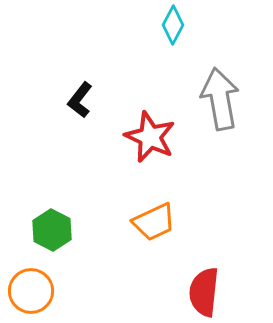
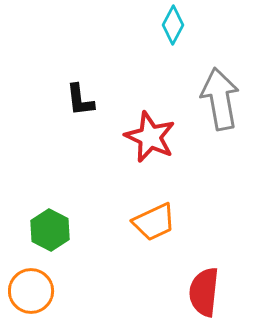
black L-shape: rotated 45 degrees counterclockwise
green hexagon: moved 2 px left
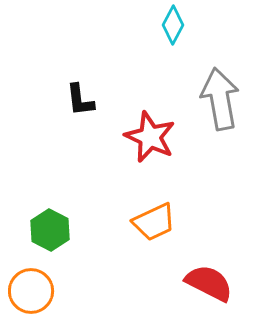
red semicircle: moved 5 px right, 9 px up; rotated 111 degrees clockwise
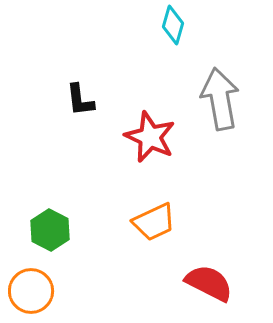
cyan diamond: rotated 12 degrees counterclockwise
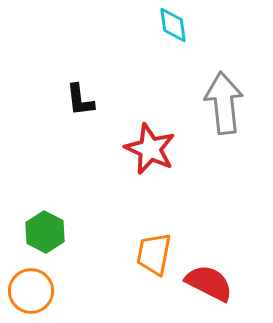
cyan diamond: rotated 24 degrees counterclockwise
gray arrow: moved 4 px right, 4 px down; rotated 4 degrees clockwise
red star: moved 12 px down
orange trapezoid: moved 32 px down; rotated 126 degrees clockwise
green hexagon: moved 5 px left, 2 px down
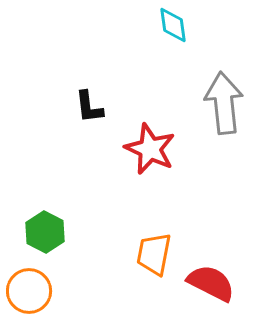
black L-shape: moved 9 px right, 7 px down
red semicircle: moved 2 px right
orange circle: moved 2 px left
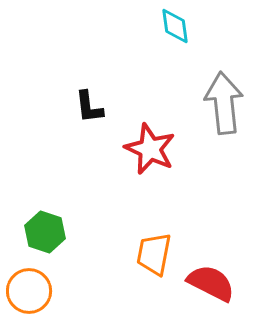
cyan diamond: moved 2 px right, 1 px down
green hexagon: rotated 9 degrees counterclockwise
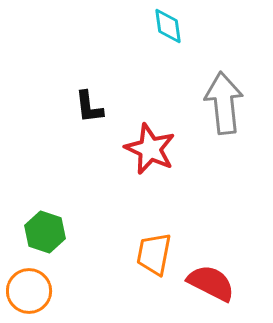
cyan diamond: moved 7 px left
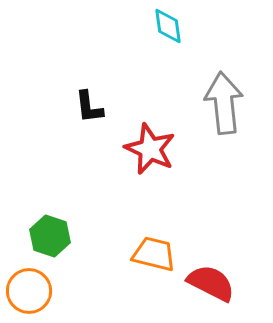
green hexagon: moved 5 px right, 4 px down
orange trapezoid: rotated 93 degrees clockwise
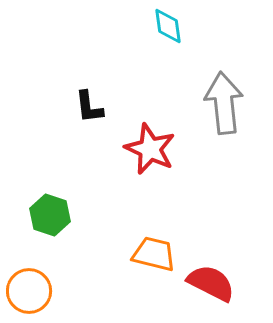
green hexagon: moved 21 px up
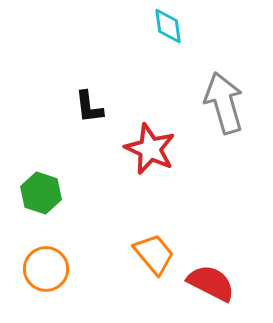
gray arrow: rotated 10 degrees counterclockwise
green hexagon: moved 9 px left, 22 px up
orange trapezoid: rotated 36 degrees clockwise
orange circle: moved 17 px right, 22 px up
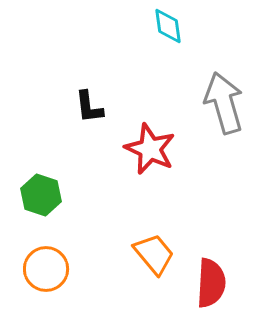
green hexagon: moved 2 px down
red semicircle: rotated 66 degrees clockwise
